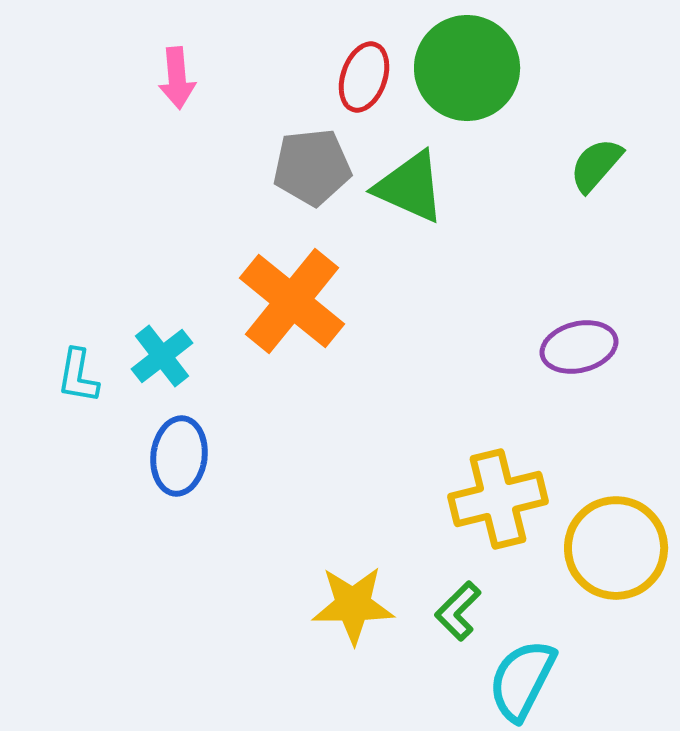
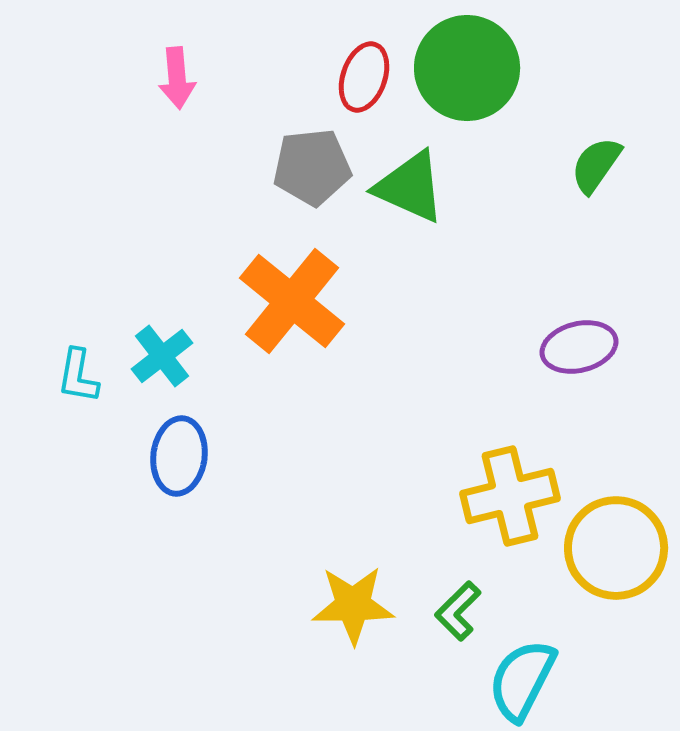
green semicircle: rotated 6 degrees counterclockwise
yellow cross: moved 12 px right, 3 px up
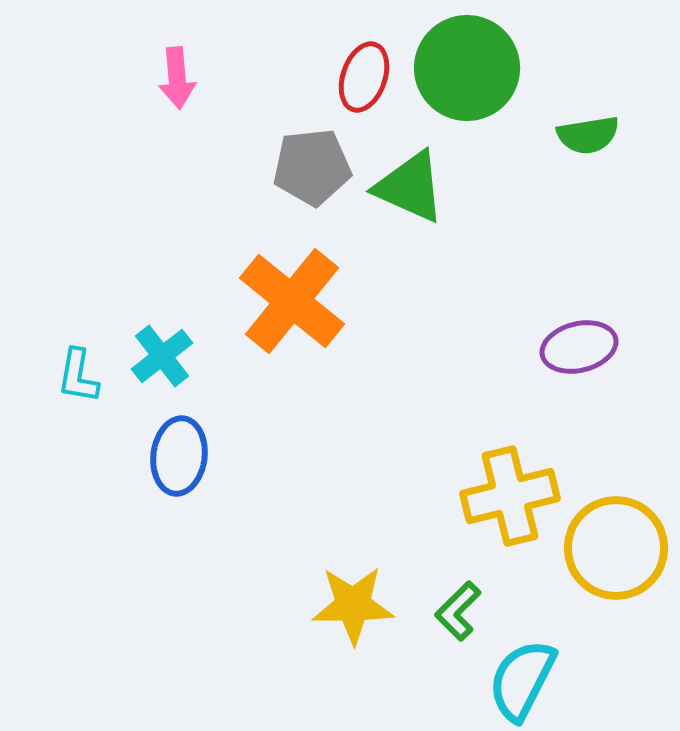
green semicircle: moved 8 px left, 30 px up; rotated 134 degrees counterclockwise
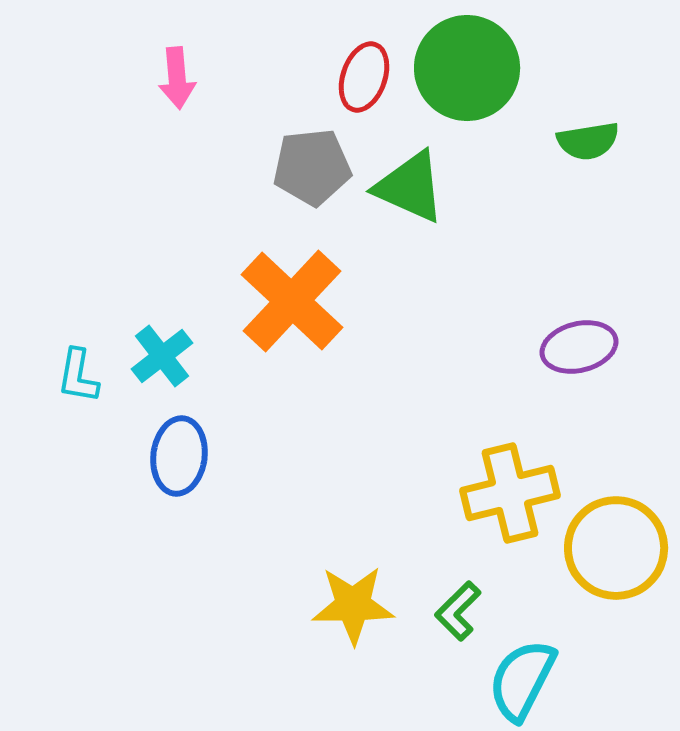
green semicircle: moved 6 px down
orange cross: rotated 4 degrees clockwise
yellow cross: moved 3 px up
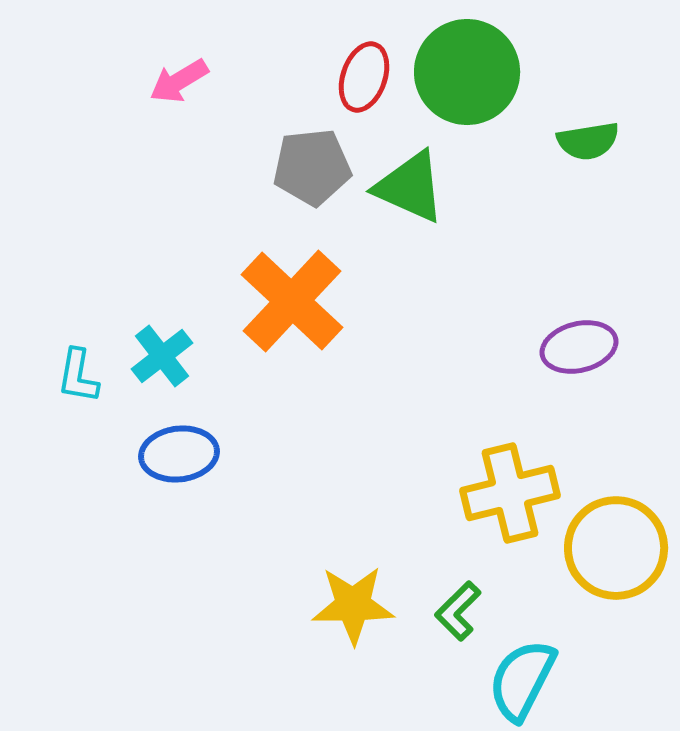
green circle: moved 4 px down
pink arrow: moved 2 px right, 3 px down; rotated 64 degrees clockwise
blue ellipse: moved 2 px up; rotated 76 degrees clockwise
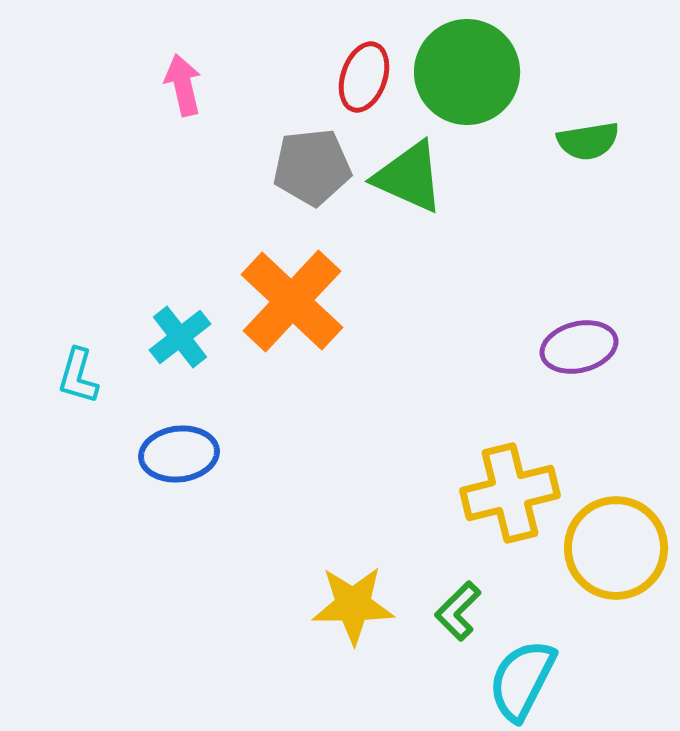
pink arrow: moved 4 px right, 4 px down; rotated 108 degrees clockwise
green triangle: moved 1 px left, 10 px up
cyan cross: moved 18 px right, 19 px up
cyan L-shape: rotated 6 degrees clockwise
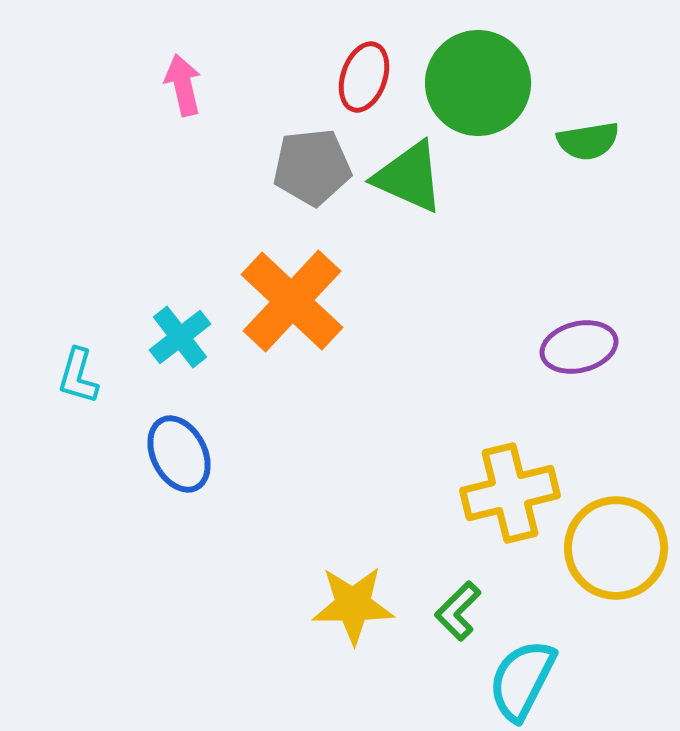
green circle: moved 11 px right, 11 px down
blue ellipse: rotated 70 degrees clockwise
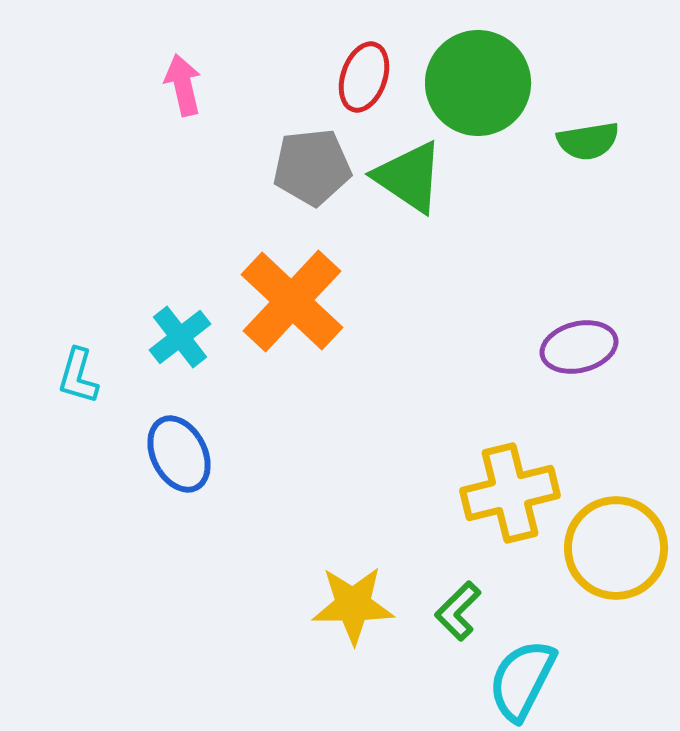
green triangle: rotated 10 degrees clockwise
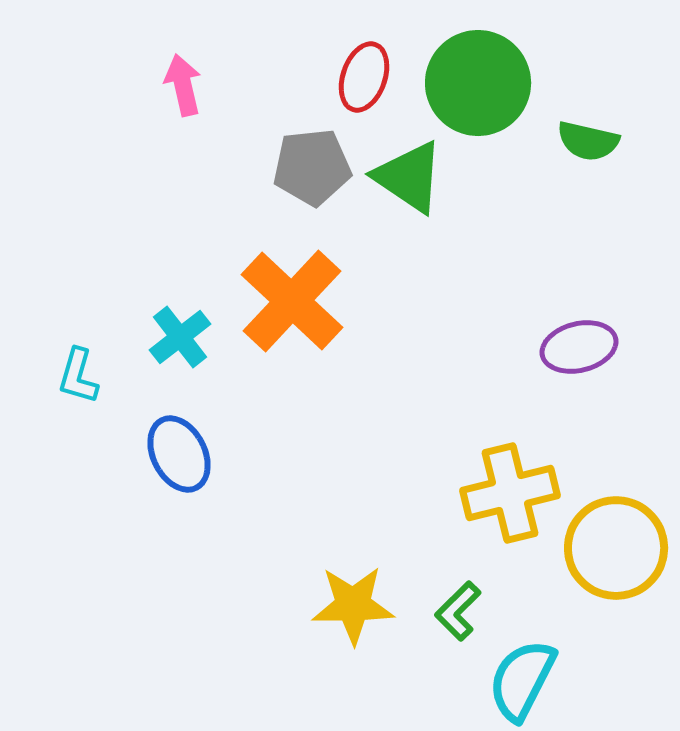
green semicircle: rotated 22 degrees clockwise
